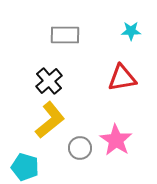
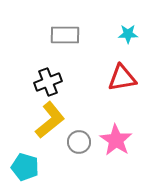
cyan star: moved 3 px left, 3 px down
black cross: moved 1 px left, 1 px down; rotated 20 degrees clockwise
gray circle: moved 1 px left, 6 px up
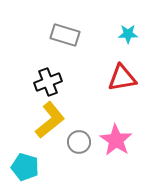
gray rectangle: rotated 16 degrees clockwise
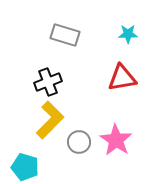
yellow L-shape: rotated 6 degrees counterclockwise
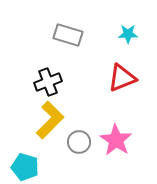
gray rectangle: moved 3 px right
red triangle: rotated 12 degrees counterclockwise
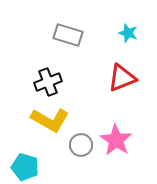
cyan star: moved 1 px up; rotated 18 degrees clockwise
yellow L-shape: rotated 75 degrees clockwise
gray circle: moved 2 px right, 3 px down
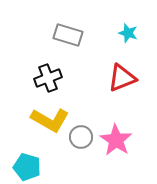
black cross: moved 4 px up
gray circle: moved 8 px up
cyan pentagon: moved 2 px right
